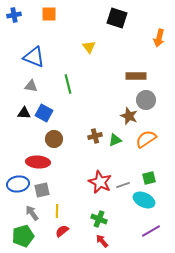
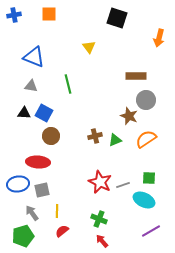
brown circle: moved 3 px left, 3 px up
green square: rotated 16 degrees clockwise
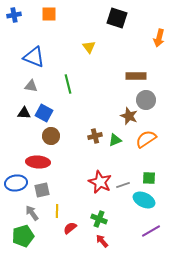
blue ellipse: moved 2 px left, 1 px up
red semicircle: moved 8 px right, 3 px up
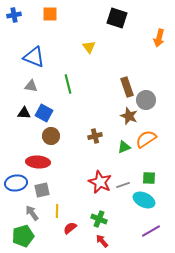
orange square: moved 1 px right
brown rectangle: moved 9 px left, 11 px down; rotated 72 degrees clockwise
green triangle: moved 9 px right, 7 px down
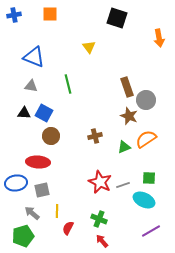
orange arrow: rotated 24 degrees counterclockwise
gray arrow: rotated 14 degrees counterclockwise
red semicircle: moved 2 px left; rotated 24 degrees counterclockwise
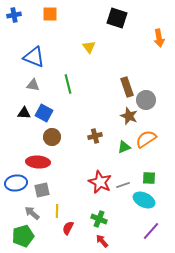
gray triangle: moved 2 px right, 1 px up
brown circle: moved 1 px right, 1 px down
purple line: rotated 18 degrees counterclockwise
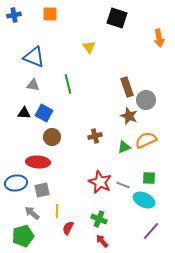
orange semicircle: moved 1 px down; rotated 10 degrees clockwise
gray line: rotated 40 degrees clockwise
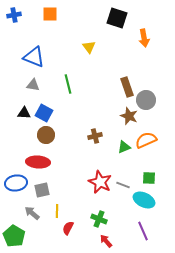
orange arrow: moved 15 px left
brown circle: moved 6 px left, 2 px up
purple line: moved 8 px left; rotated 66 degrees counterclockwise
green pentagon: moved 9 px left; rotated 25 degrees counterclockwise
red arrow: moved 4 px right
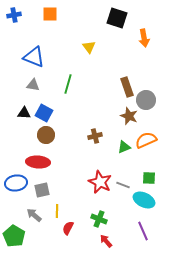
green line: rotated 30 degrees clockwise
gray arrow: moved 2 px right, 2 px down
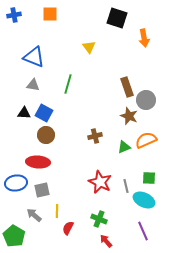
gray line: moved 3 px right, 1 px down; rotated 56 degrees clockwise
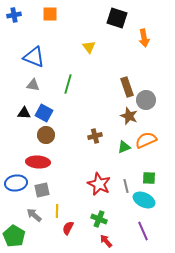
red star: moved 1 px left, 2 px down
